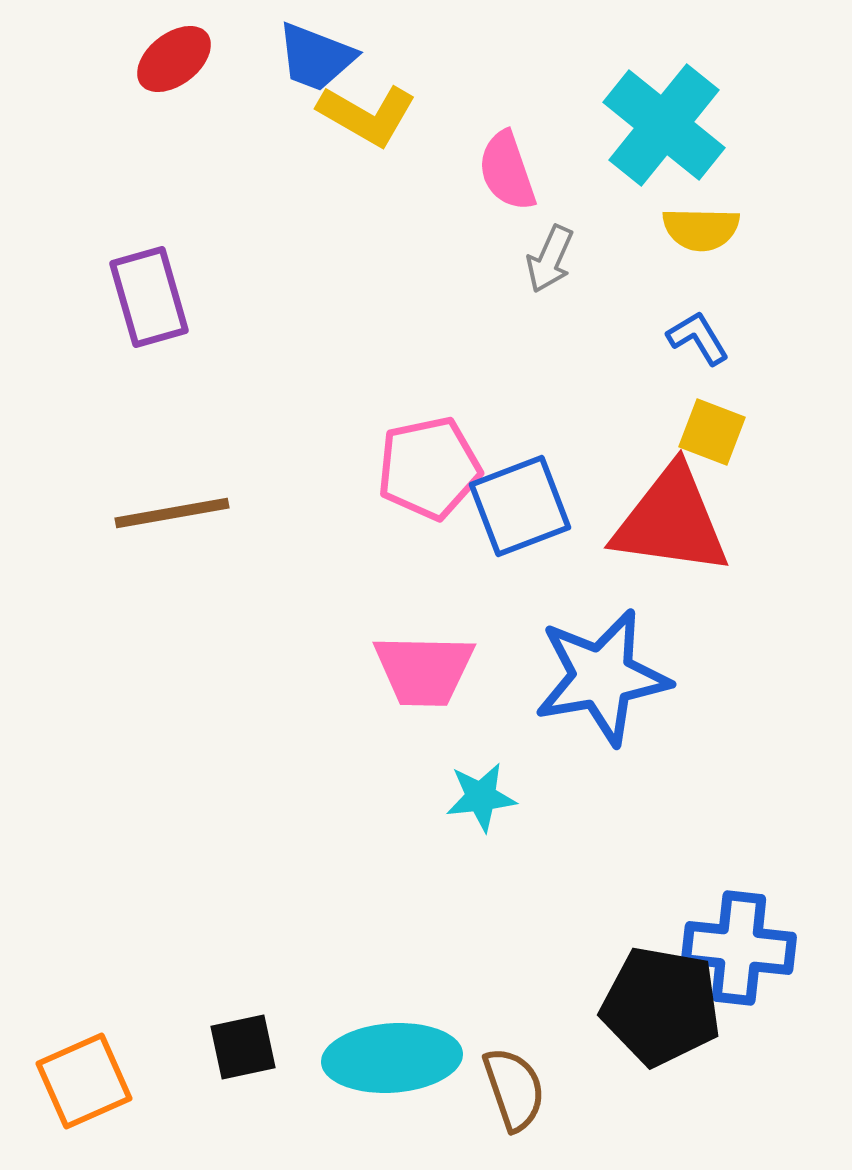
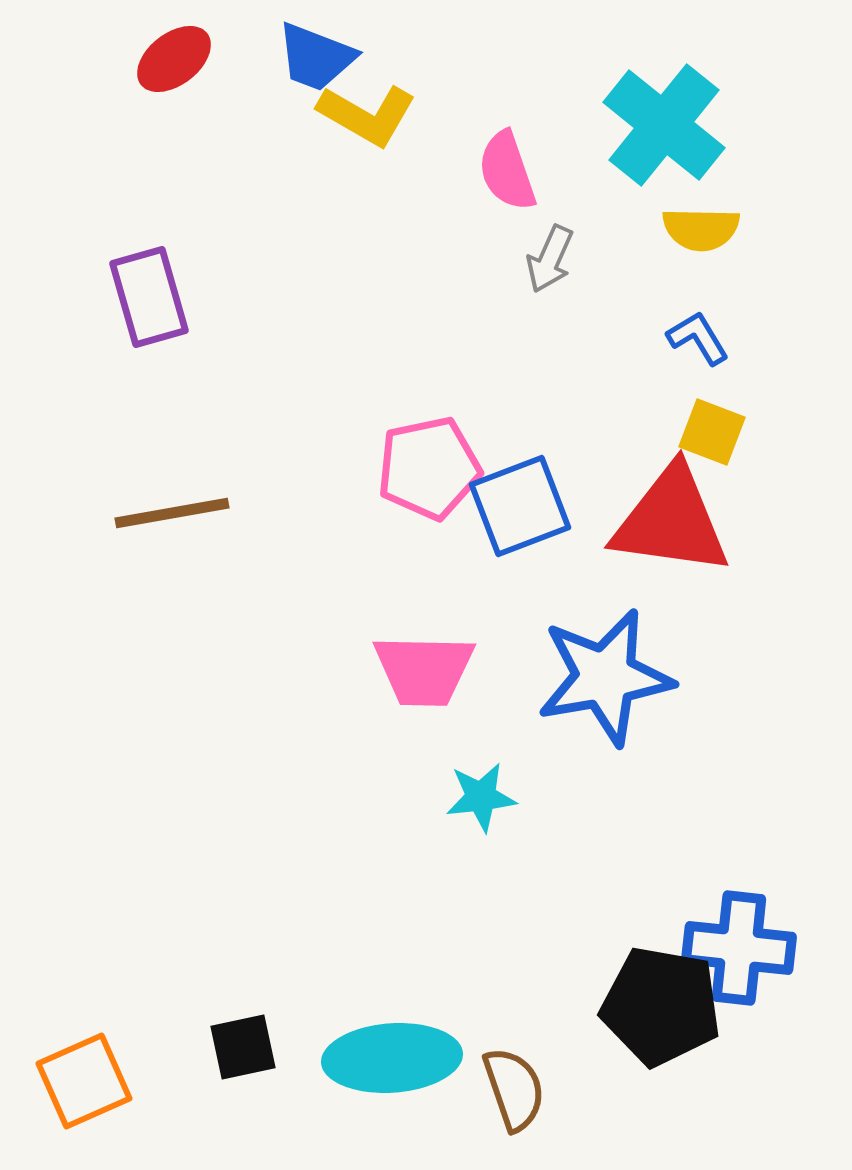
blue star: moved 3 px right
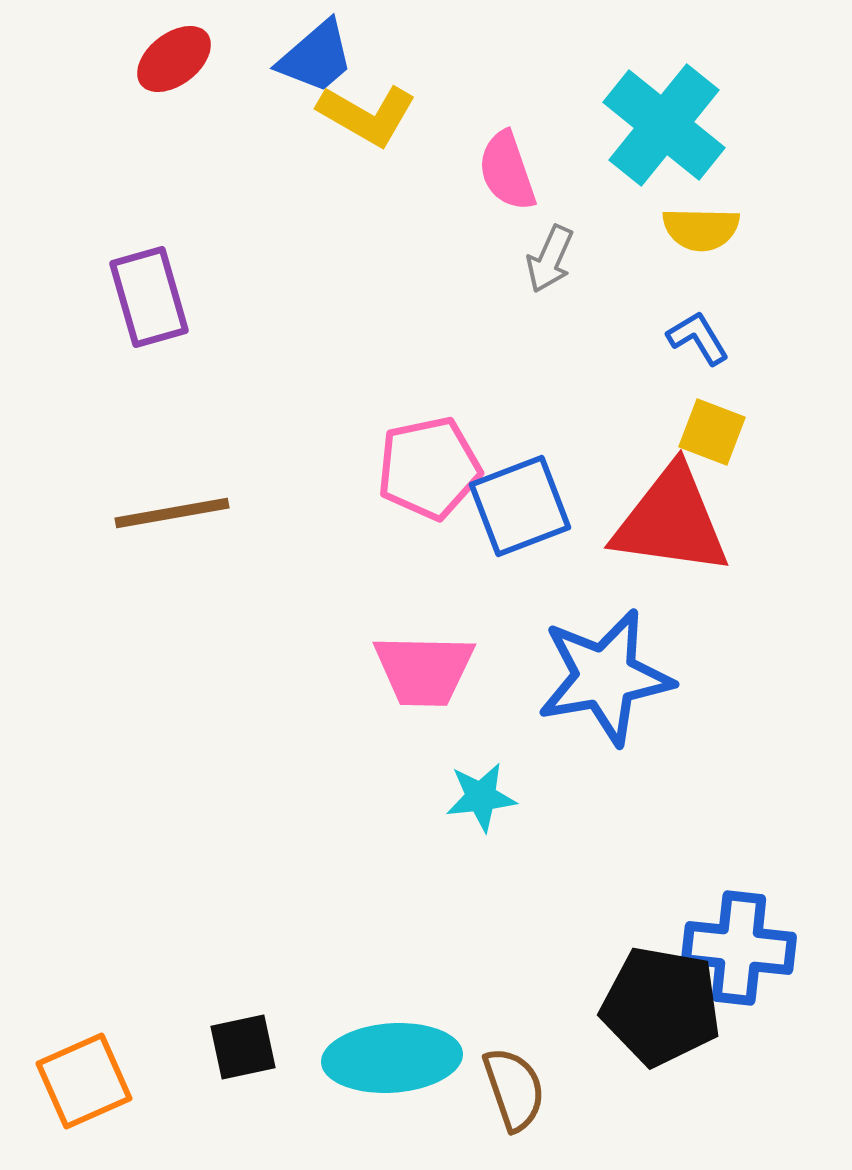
blue trapezoid: rotated 62 degrees counterclockwise
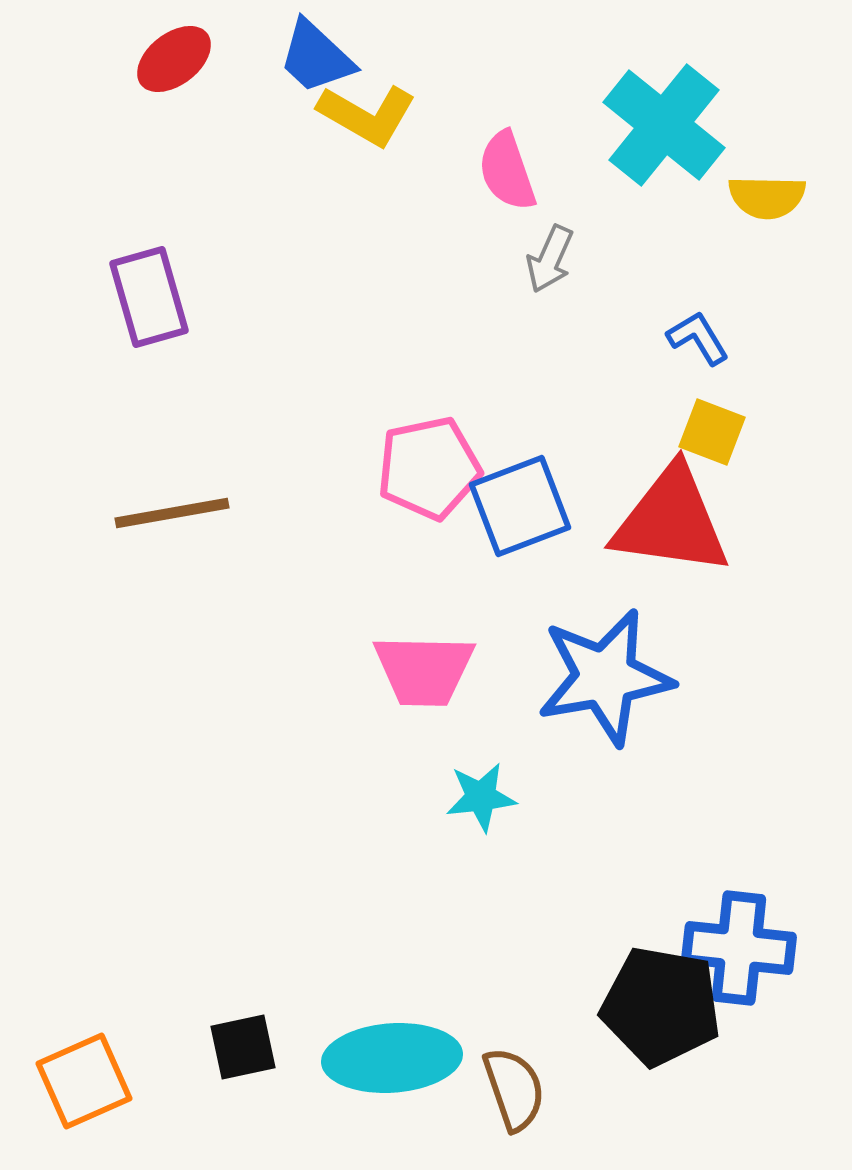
blue trapezoid: rotated 84 degrees clockwise
yellow semicircle: moved 66 px right, 32 px up
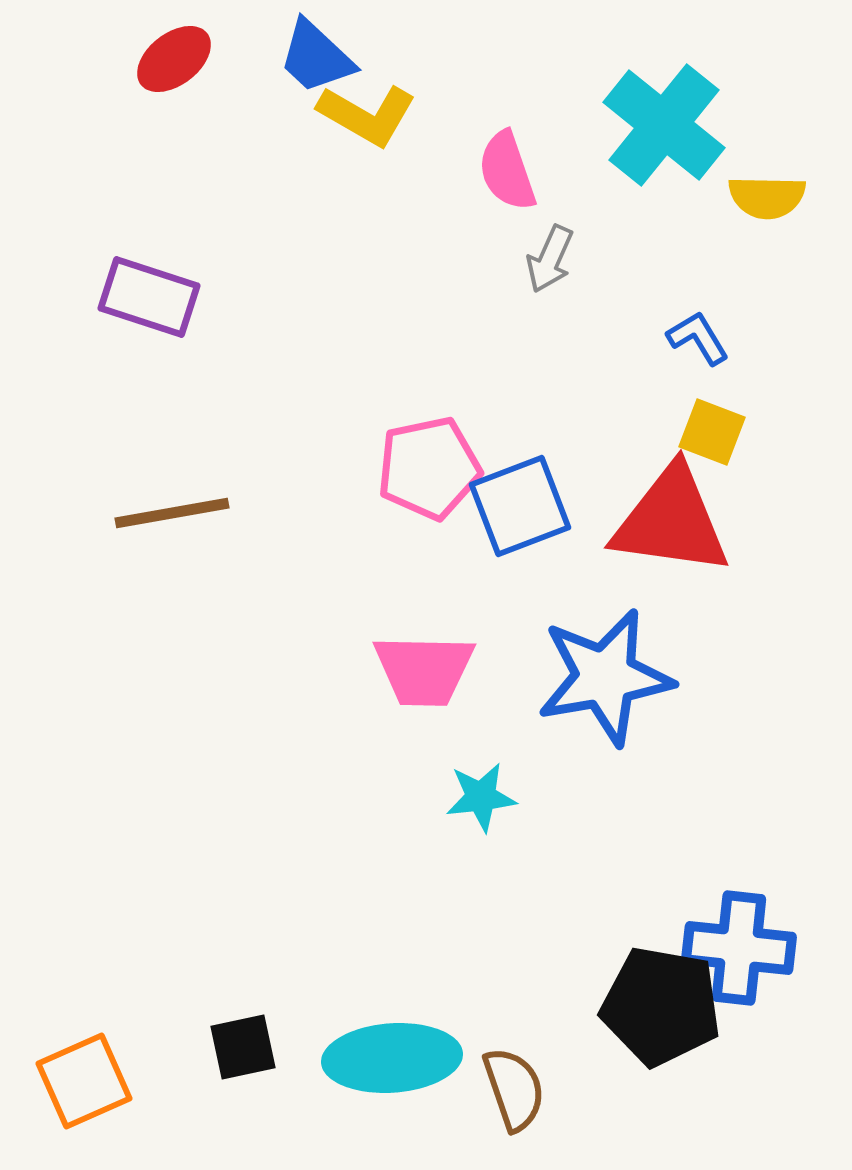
purple rectangle: rotated 56 degrees counterclockwise
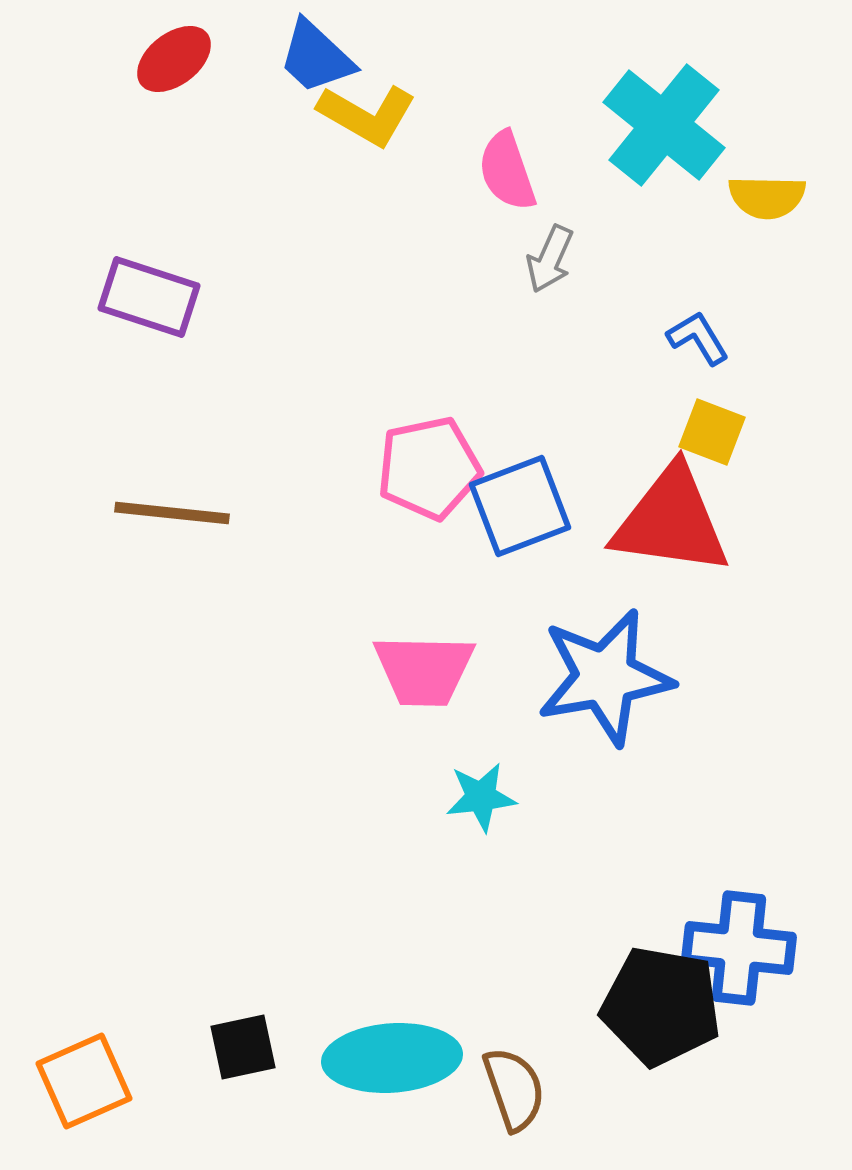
brown line: rotated 16 degrees clockwise
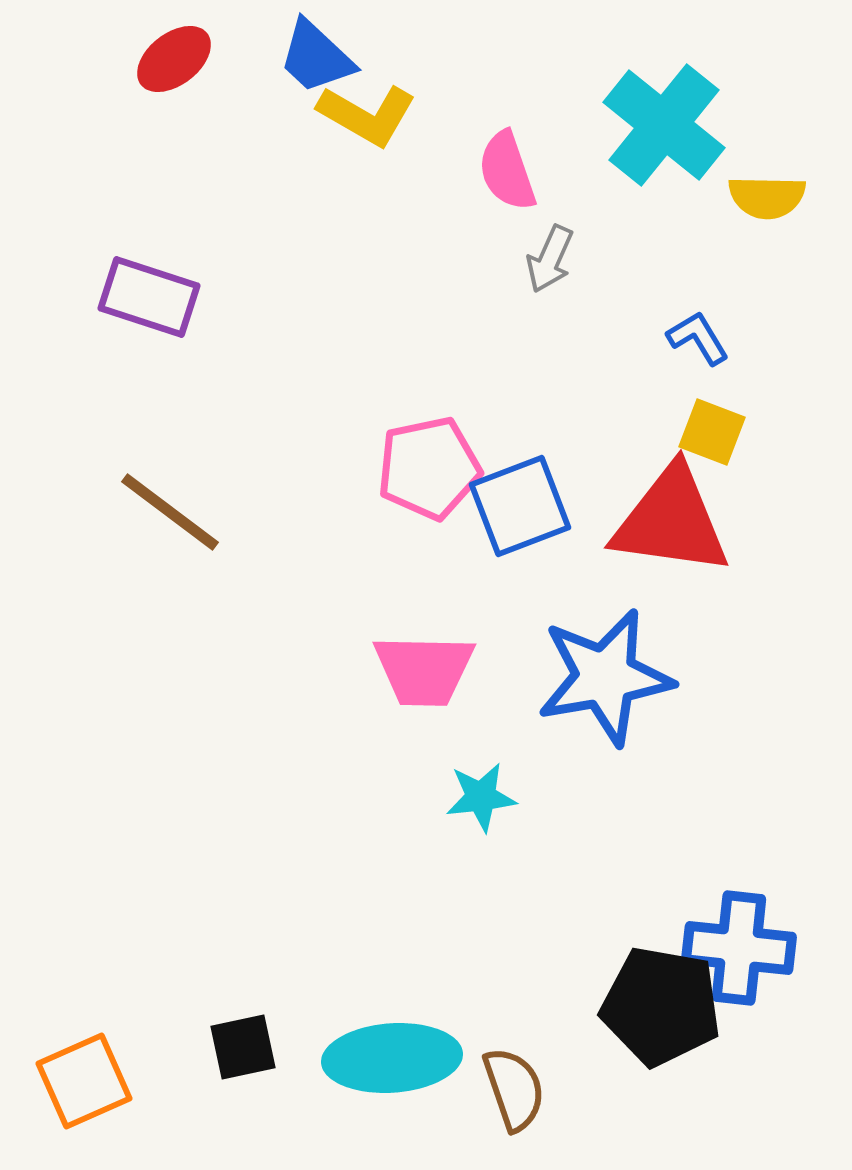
brown line: moved 2 px left, 1 px up; rotated 31 degrees clockwise
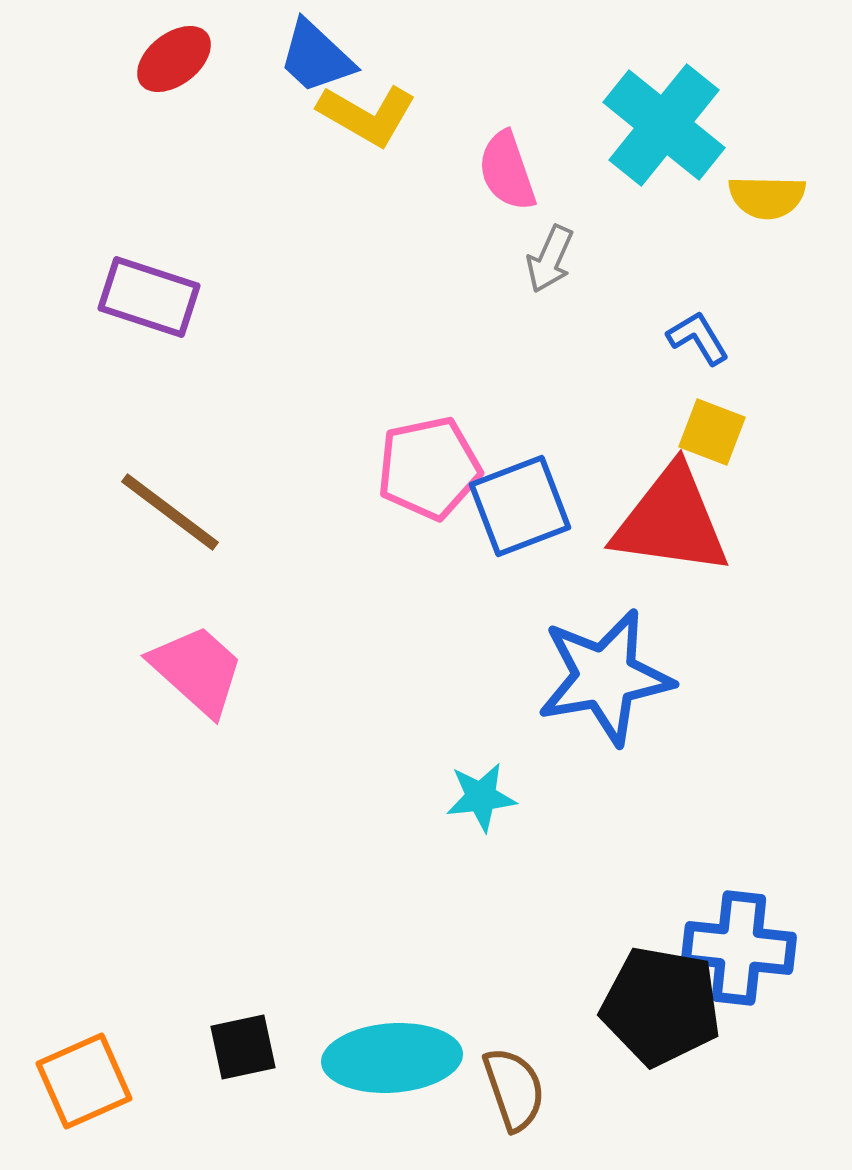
pink trapezoid: moved 227 px left; rotated 139 degrees counterclockwise
